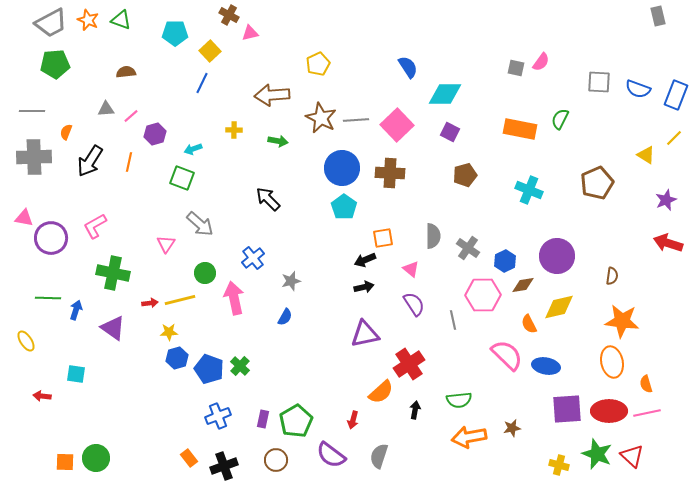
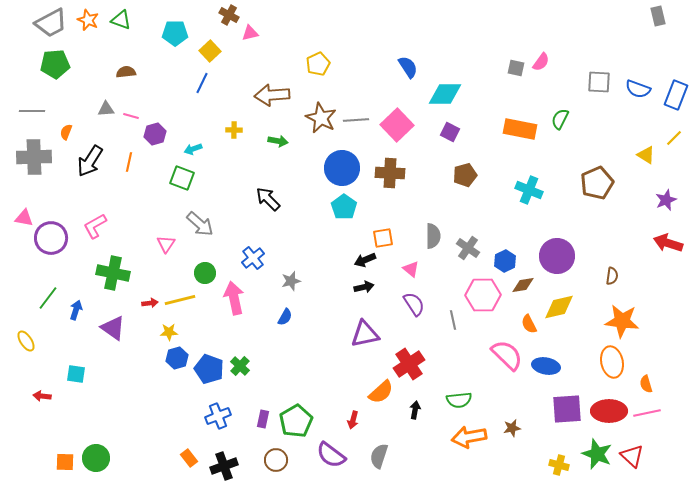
pink line at (131, 116): rotated 56 degrees clockwise
green line at (48, 298): rotated 55 degrees counterclockwise
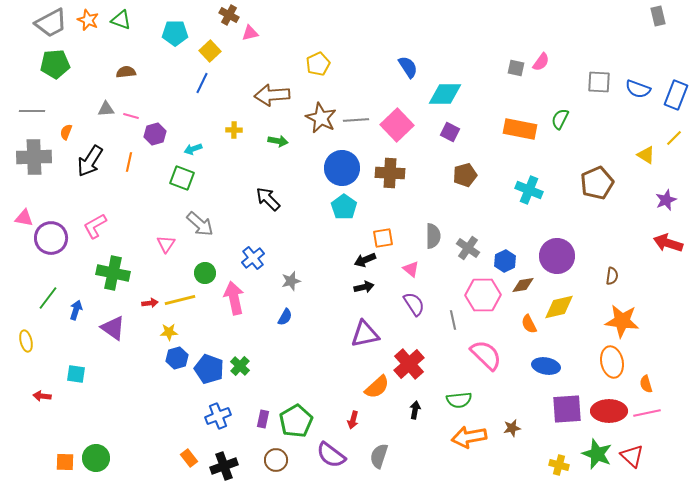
yellow ellipse at (26, 341): rotated 20 degrees clockwise
pink semicircle at (507, 355): moved 21 px left
red cross at (409, 364): rotated 8 degrees counterclockwise
orange semicircle at (381, 392): moved 4 px left, 5 px up
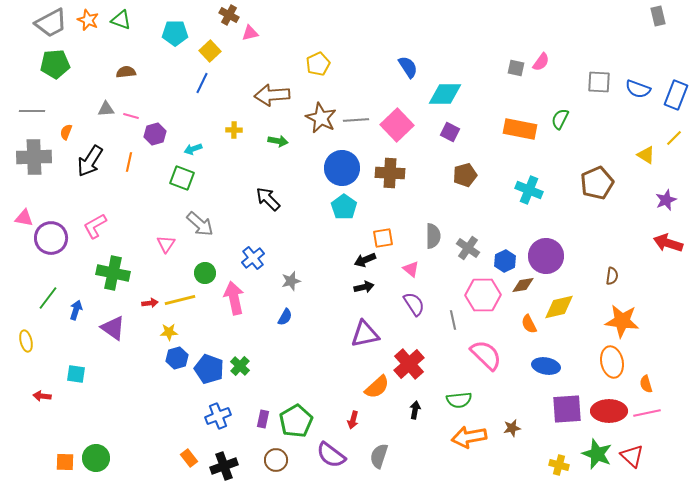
purple circle at (557, 256): moved 11 px left
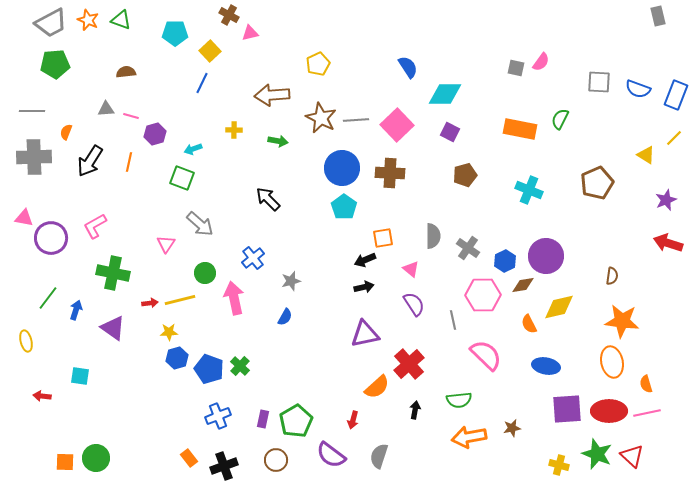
cyan square at (76, 374): moved 4 px right, 2 px down
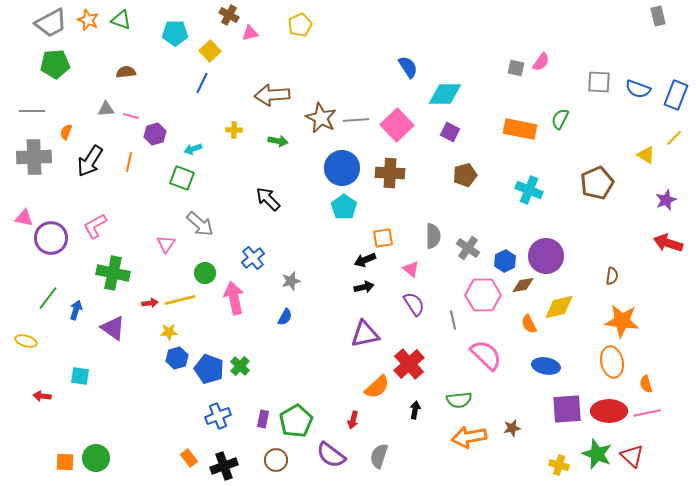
yellow pentagon at (318, 64): moved 18 px left, 39 px up
yellow ellipse at (26, 341): rotated 60 degrees counterclockwise
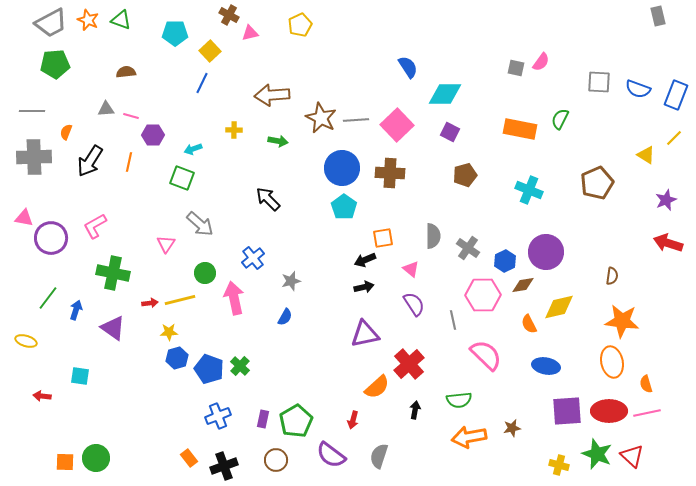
purple hexagon at (155, 134): moved 2 px left, 1 px down; rotated 15 degrees clockwise
purple circle at (546, 256): moved 4 px up
purple square at (567, 409): moved 2 px down
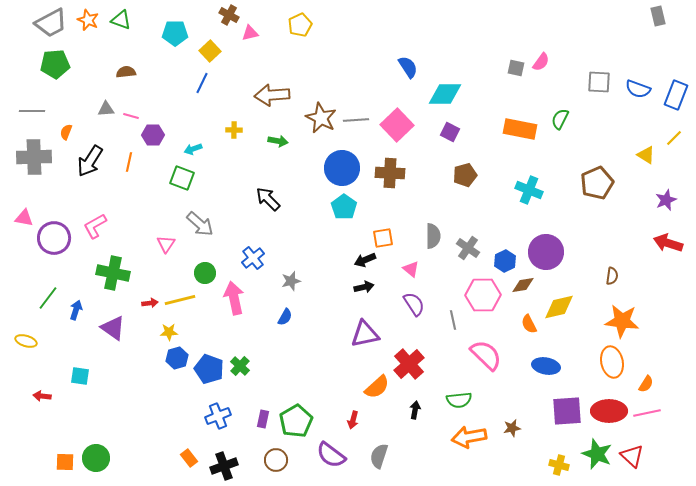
purple circle at (51, 238): moved 3 px right
orange semicircle at (646, 384): rotated 132 degrees counterclockwise
